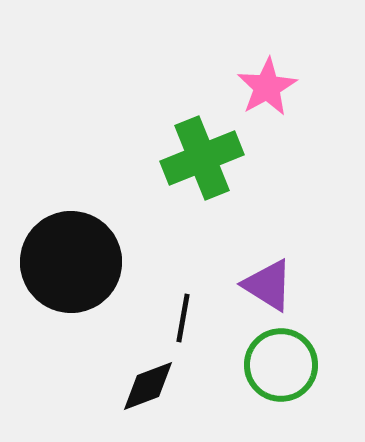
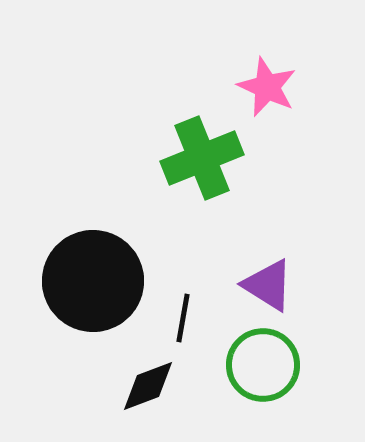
pink star: rotated 18 degrees counterclockwise
black circle: moved 22 px right, 19 px down
green circle: moved 18 px left
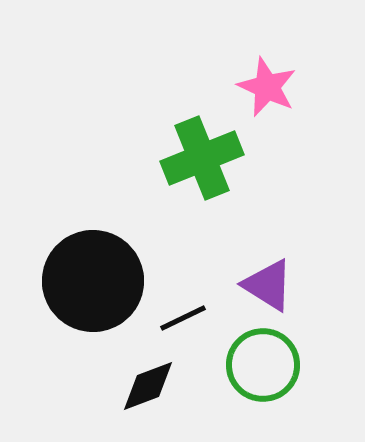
black line: rotated 54 degrees clockwise
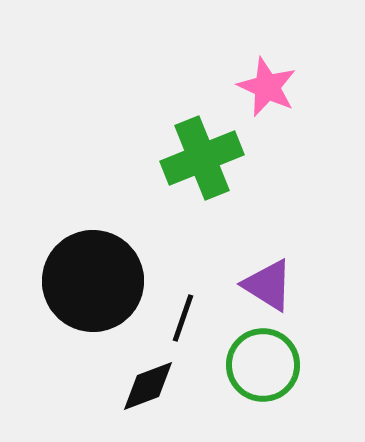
black line: rotated 45 degrees counterclockwise
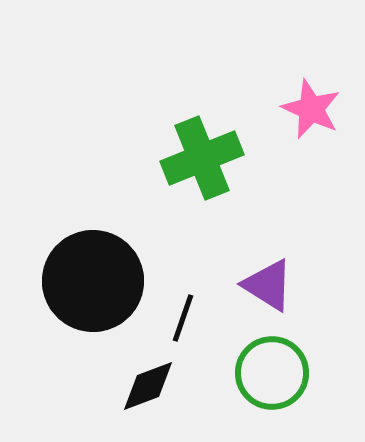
pink star: moved 44 px right, 22 px down
green circle: moved 9 px right, 8 px down
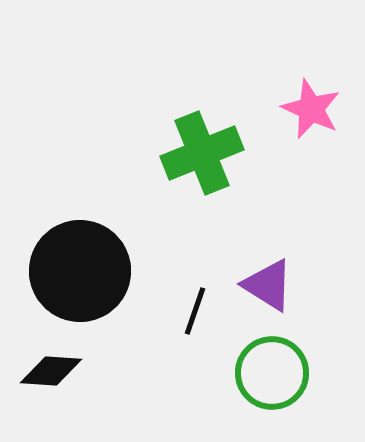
green cross: moved 5 px up
black circle: moved 13 px left, 10 px up
black line: moved 12 px right, 7 px up
black diamond: moved 97 px left, 15 px up; rotated 24 degrees clockwise
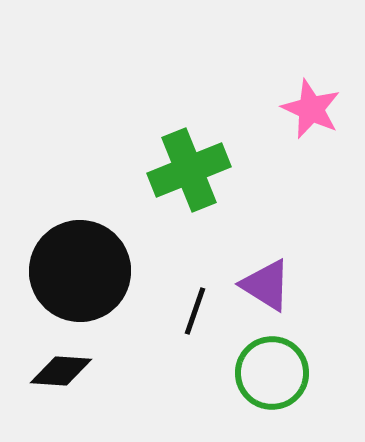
green cross: moved 13 px left, 17 px down
purple triangle: moved 2 px left
black diamond: moved 10 px right
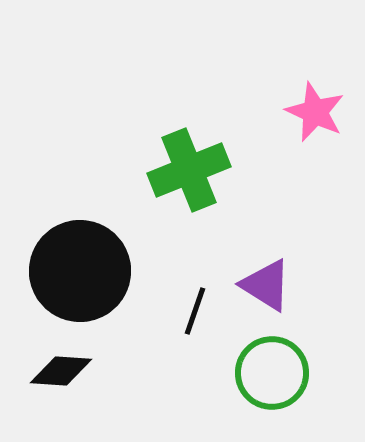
pink star: moved 4 px right, 3 px down
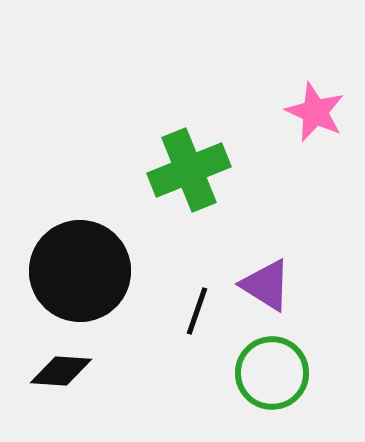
black line: moved 2 px right
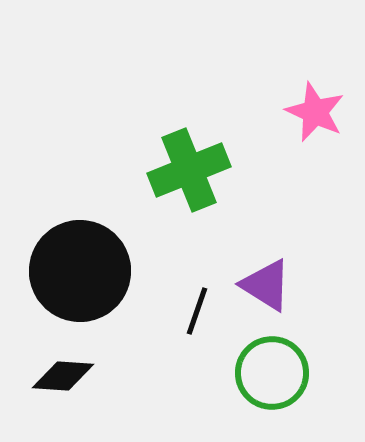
black diamond: moved 2 px right, 5 px down
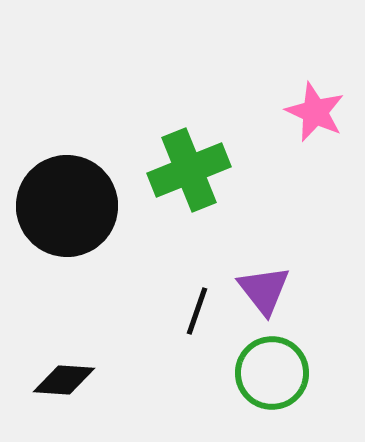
black circle: moved 13 px left, 65 px up
purple triangle: moved 2 px left, 5 px down; rotated 20 degrees clockwise
black diamond: moved 1 px right, 4 px down
